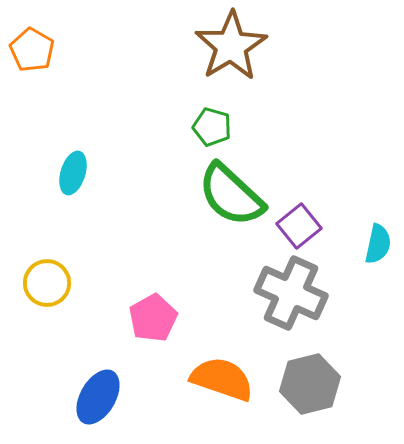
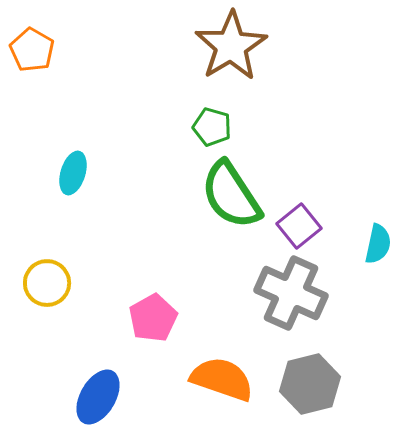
green semicircle: rotated 14 degrees clockwise
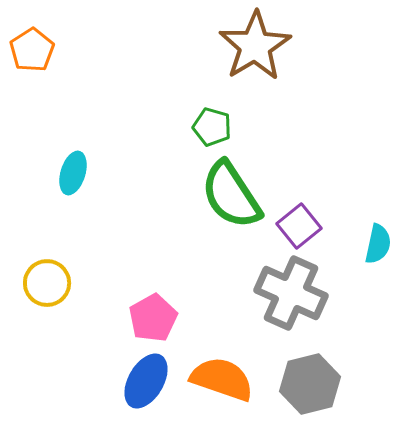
brown star: moved 24 px right
orange pentagon: rotated 9 degrees clockwise
blue ellipse: moved 48 px right, 16 px up
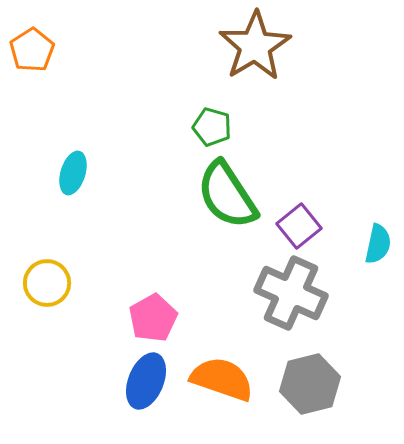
green semicircle: moved 4 px left
blue ellipse: rotated 8 degrees counterclockwise
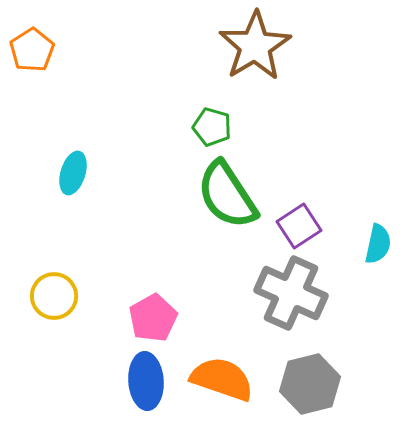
purple square: rotated 6 degrees clockwise
yellow circle: moved 7 px right, 13 px down
blue ellipse: rotated 26 degrees counterclockwise
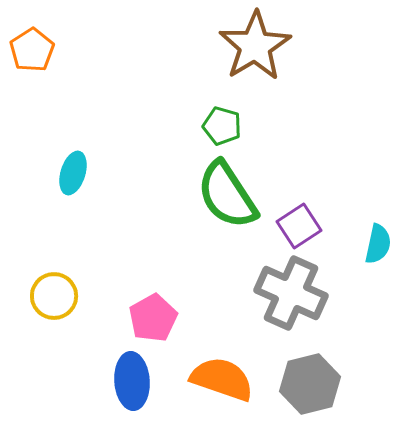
green pentagon: moved 10 px right, 1 px up
blue ellipse: moved 14 px left
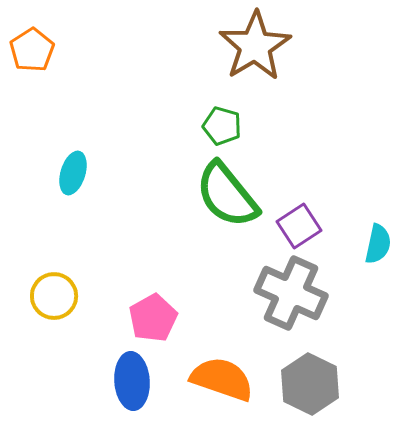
green semicircle: rotated 6 degrees counterclockwise
gray hexagon: rotated 20 degrees counterclockwise
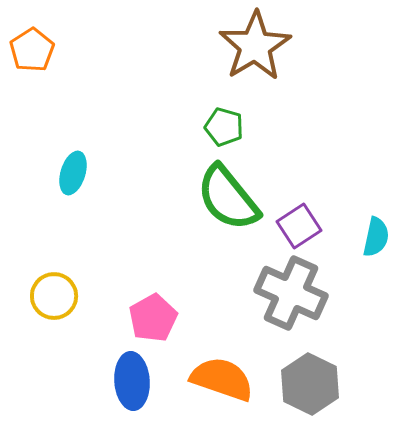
green pentagon: moved 2 px right, 1 px down
green semicircle: moved 1 px right, 3 px down
cyan semicircle: moved 2 px left, 7 px up
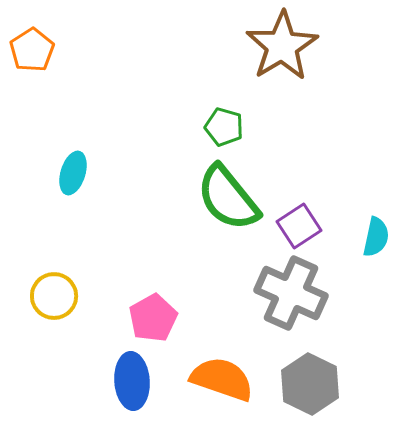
brown star: moved 27 px right
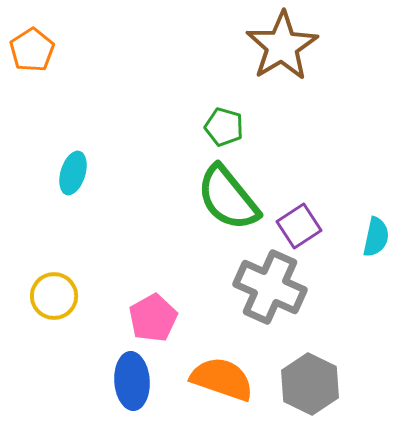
gray cross: moved 21 px left, 6 px up
